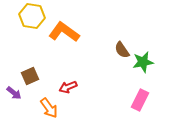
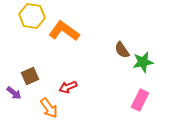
orange L-shape: moved 1 px up
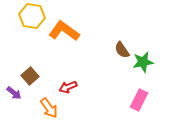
brown square: rotated 18 degrees counterclockwise
pink rectangle: moved 1 px left
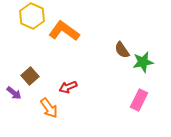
yellow hexagon: rotated 15 degrees clockwise
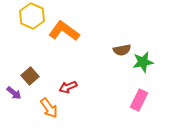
brown semicircle: rotated 66 degrees counterclockwise
